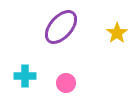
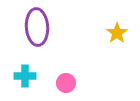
purple ellipse: moved 24 px left; rotated 45 degrees counterclockwise
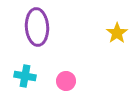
cyan cross: rotated 10 degrees clockwise
pink circle: moved 2 px up
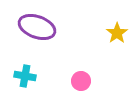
purple ellipse: rotated 66 degrees counterclockwise
pink circle: moved 15 px right
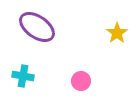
purple ellipse: rotated 15 degrees clockwise
cyan cross: moved 2 px left
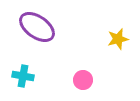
yellow star: moved 1 px right, 6 px down; rotated 20 degrees clockwise
pink circle: moved 2 px right, 1 px up
